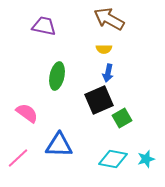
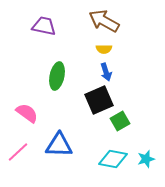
brown arrow: moved 5 px left, 2 px down
blue arrow: moved 2 px left, 1 px up; rotated 30 degrees counterclockwise
green square: moved 2 px left, 3 px down
pink line: moved 6 px up
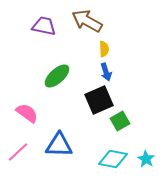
brown arrow: moved 17 px left
yellow semicircle: rotated 91 degrees counterclockwise
green ellipse: rotated 36 degrees clockwise
cyan star: rotated 24 degrees counterclockwise
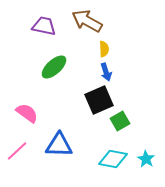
green ellipse: moved 3 px left, 9 px up
pink line: moved 1 px left, 1 px up
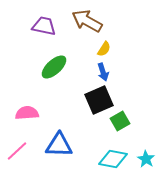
yellow semicircle: rotated 35 degrees clockwise
blue arrow: moved 3 px left
pink semicircle: rotated 40 degrees counterclockwise
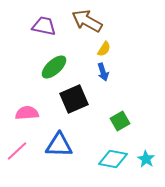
black square: moved 25 px left, 1 px up
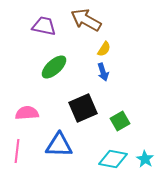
brown arrow: moved 1 px left, 1 px up
black square: moved 9 px right, 9 px down
pink line: rotated 40 degrees counterclockwise
cyan star: moved 1 px left
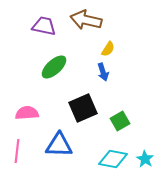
brown arrow: rotated 16 degrees counterclockwise
yellow semicircle: moved 4 px right
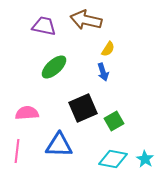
green square: moved 6 px left
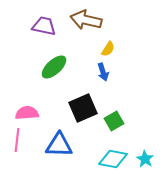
pink line: moved 11 px up
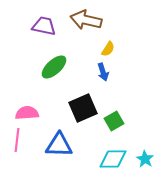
cyan diamond: rotated 12 degrees counterclockwise
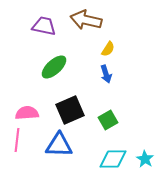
blue arrow: moved 3 px right, 2 px down
black square: moved 13 px left, 2 px down
green square: moved 6 px left, 1 px up
